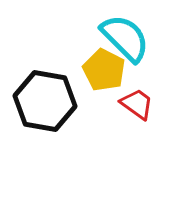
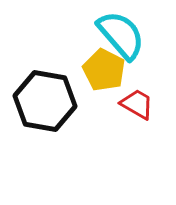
cyan semicircle: moved 4 px left, 3 px up; rotated 4 degrees clockwise
red trapezoid: rotated 6 degrees counterclockwise
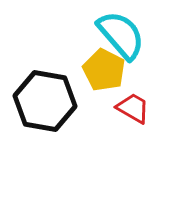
red trapezoid: moved 4 px left, 4 px down
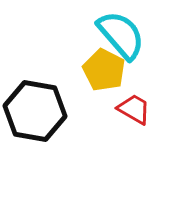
black hexagon: moved 10 px left, 10 px down
red trapezoid: moved 1 px right, 1 px down
